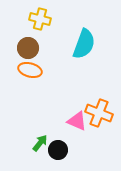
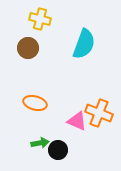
orange ellipse: moved 5 px right, 33 px down
green arrow: rotated 42 degrees clockwise
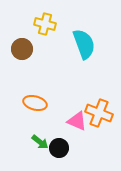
yellow cross: moved 5 px right, 5 px down
cyan semicircle: rotated 40 degrees counterclockwise
brown circle: moved 6 px left, 1 px down
green arrow: moved 1 px up; rotated 48 degrees clockwise
black circle: moved 1 px right, 2 px up
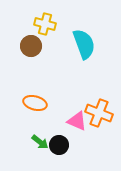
brown circle: moved 9 px right, 3 px up
black circle: moved 3 px up
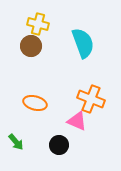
yellow cross: moved 7 px left
cyan semicircle: moved 1 px left, 1 px up
orange cross: moved 8 px left, 14 px up
green arrow: moved 24 px left; rotated 12 degrees clockwise
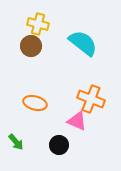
cyan semicircle: rotated 32 degrees counterclockwise
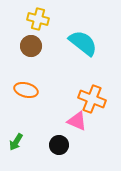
yellow cross: moved 5 px up
orange cross: moved 1 px right
orange ellipse: moved 9 px left, 13 px up
green arrow: rotated 72 degrees clockwise
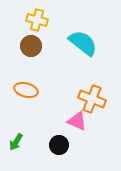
yellow cross: moved 1 px left, 1 px down
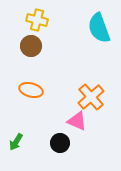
cyan semicircle: moved 16 px right, 15 px up; rotated 148 degrees counterclockwise
orange ellipse: moved 5 px right
orange cross: moved 1 px left, 2 px up; rotated 28 degrees clockwise
black circle: moved 1 px right, 2 px up
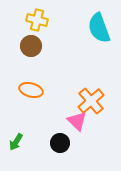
orange cross: moved 4 px down
pink triangle: rotated 20 degrees clockwise
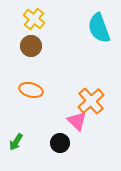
yellow cross: moved 3 px left, 1 px up; rotated 25 degrees clockwise
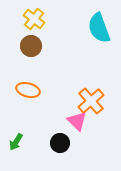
orange ellipse: moved 3 px left
